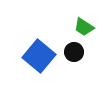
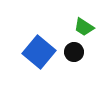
blue square: moved 4 px up
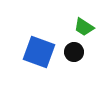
blue square: rotated 20 degrees counterclockwise
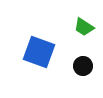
black circle: moved 9 px right, 14 px down
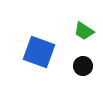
green trapezoid: moved 4 px down
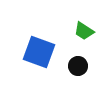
black circle: moved 5 px left
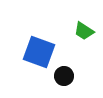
black circle: moved 14 px left, 10 px down
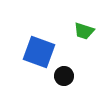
green trapezoid: rotated 15 degrees counterclockwise
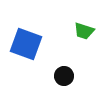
blue square: moved 13 px left, 8 px up
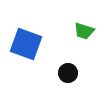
black circle: moved 4 px right, 3 px up
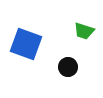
black circle: moved 6 px up
